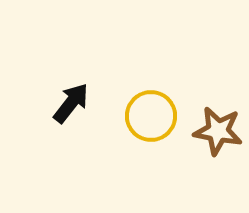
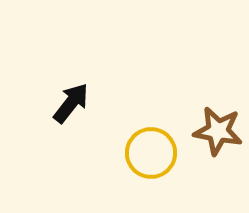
yellow circle: moved 37 px down
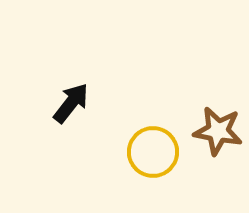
yellow circle: moved 2 px right, 1 px up
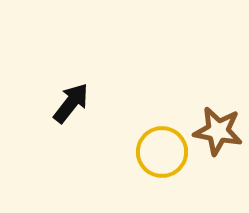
yellow circle: moved 9 px right
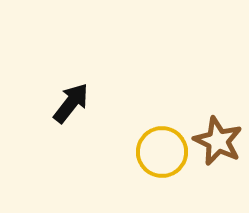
brown star: moved 10 px down; rotated 15 degrees clockwise
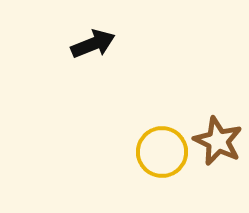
black arrow: moved 22 px right, 59 px up; rotated 30 degrees clockwise
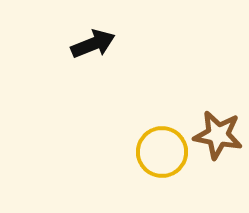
brown star: moved 6 px up; rotated 15 degrees counterclockwise
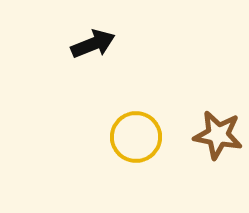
yellow circle: moved 26 px left, 15 px up
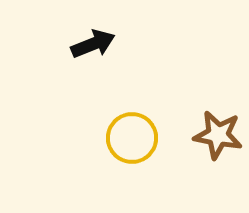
yellow circle: moved 4 px left, 1 px down
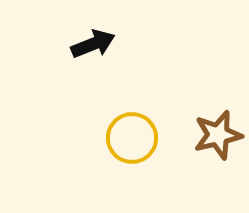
brown star: rotated 24 degrees counterclockwise
